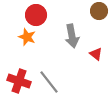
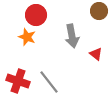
red cross: moved 1 px left
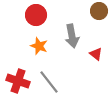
orange star: moved 12 px right, 9 px down
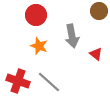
gray line: rotated 10 degrees counterclockwise
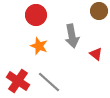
red cross: rotated 15 degrees clockwise
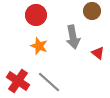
brown circle: moved 7 px left
gray arrow: moved 1 px right, 1 px down
red triangle: moved 2 px right, 1 px up
